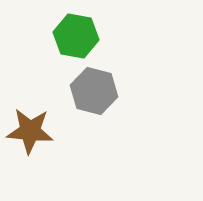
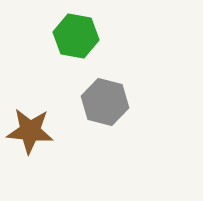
gray hexagon: moved 11 px right, 11 px down
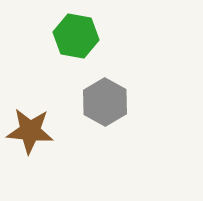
gray hexagon: rotated 15 degrees clockwise
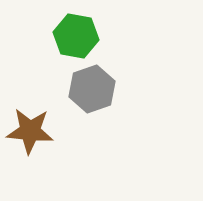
gray hexagon: moved 13 px left, 13 px up; rotated 12 degrees clockwise
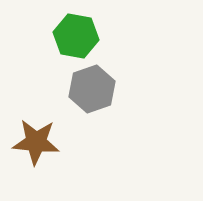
brown star: moved 6 px right, 11 px down
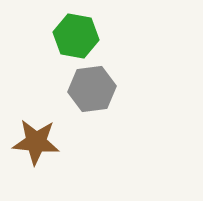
gray hexagon: rotated 12 degrees clockwise
